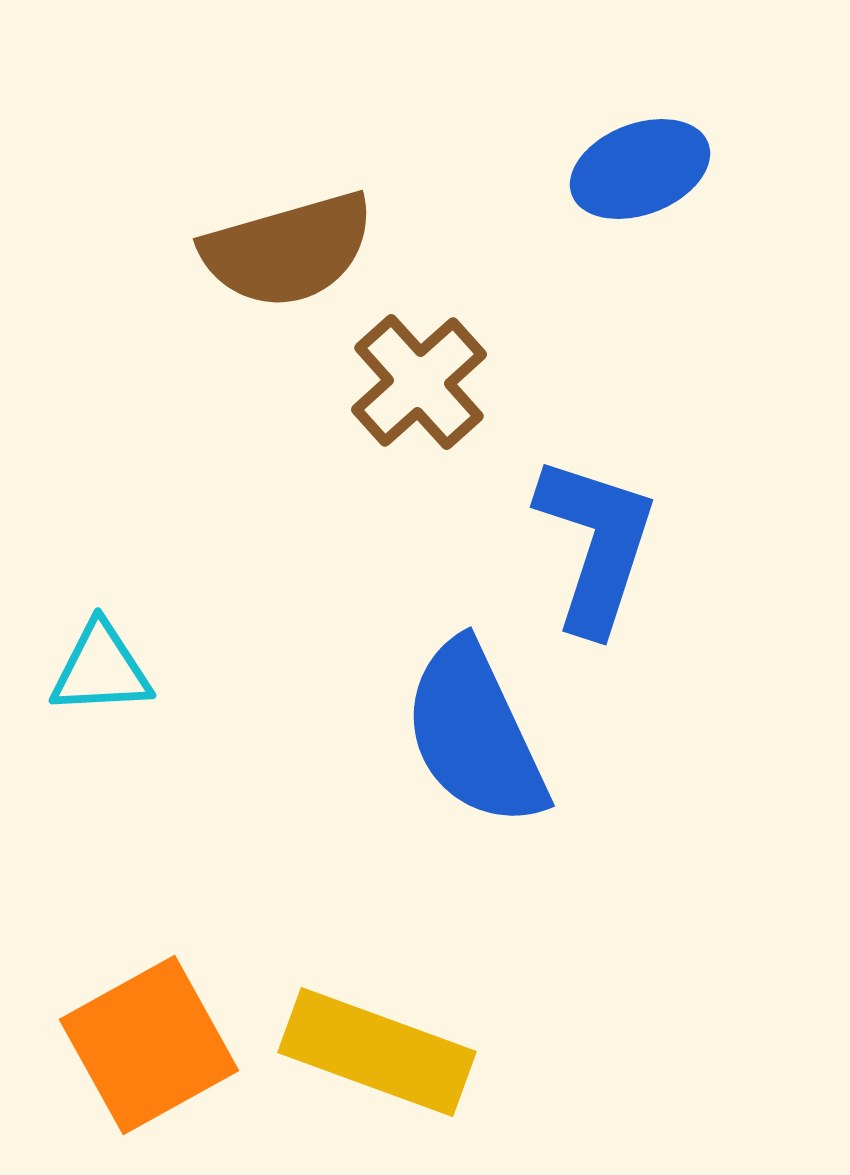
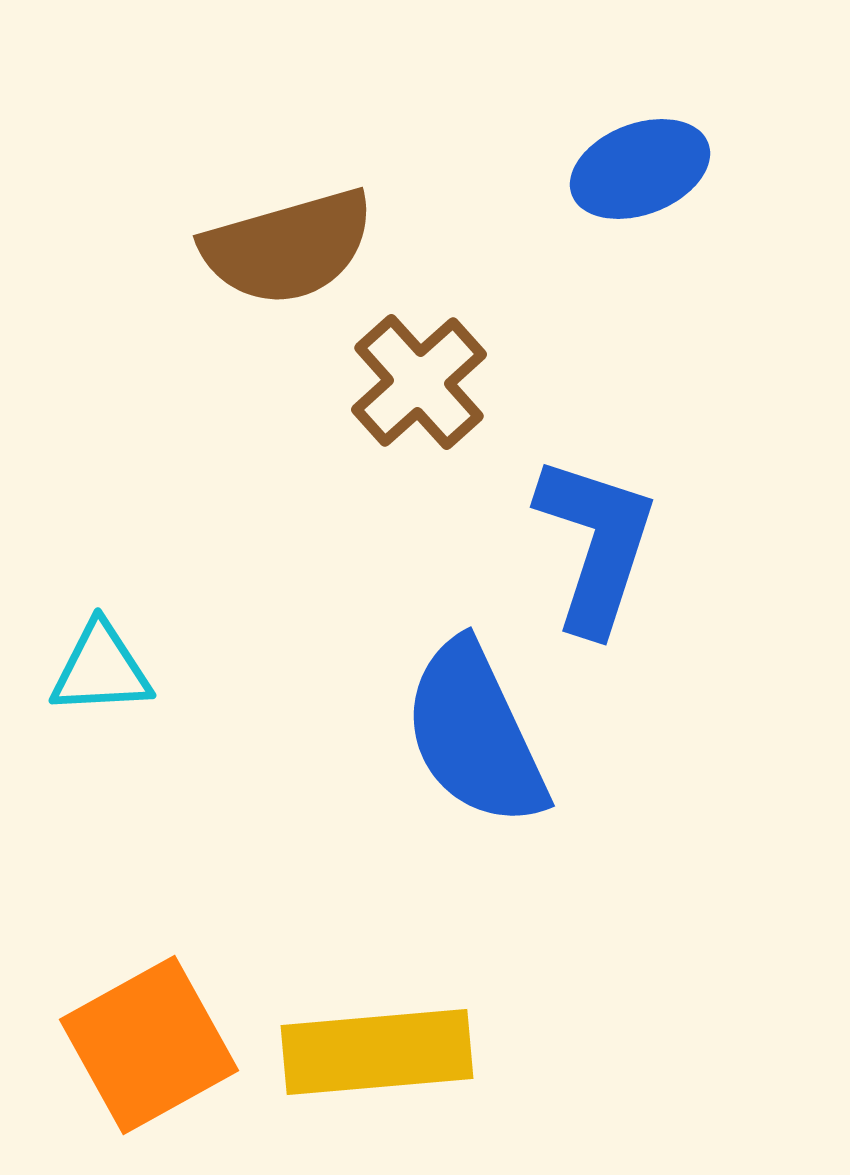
brown semicircle: moved 3 px up
yellow rectangle: rotated 25 degrees counterclockwise
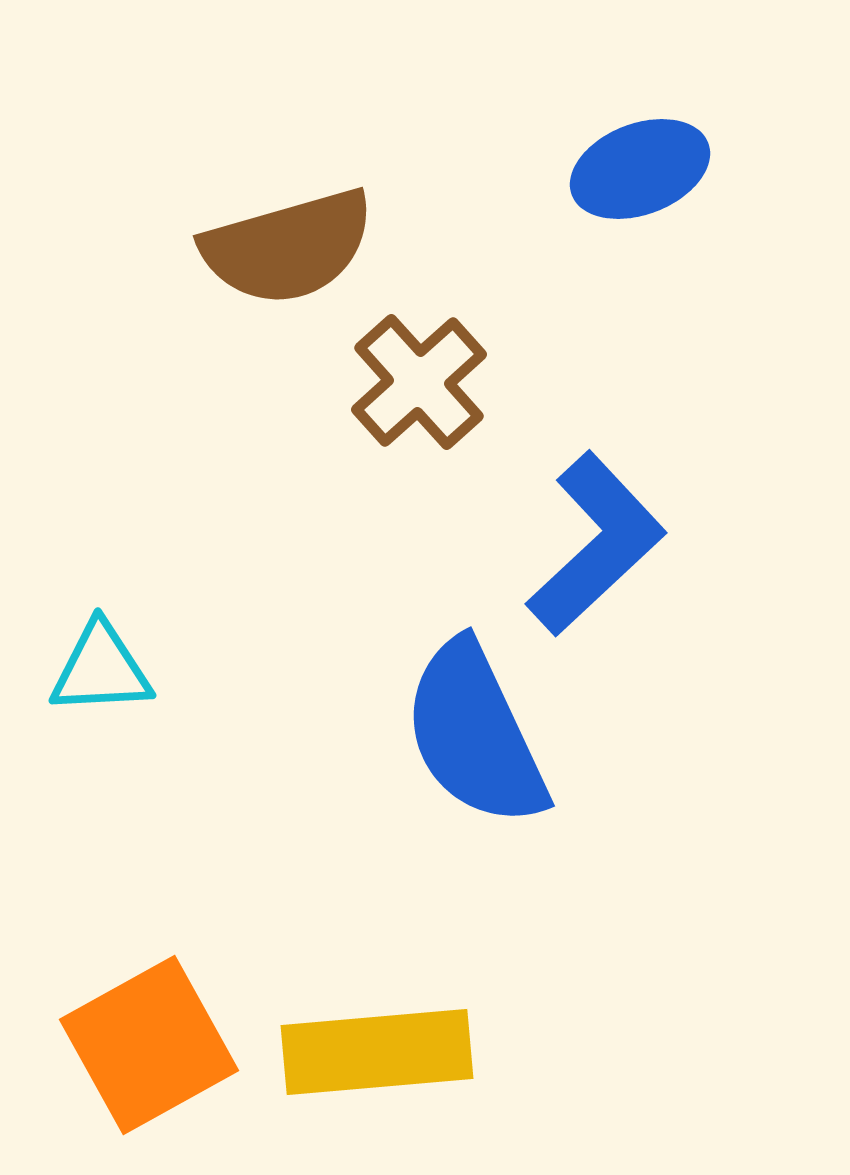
blue L-shape: rotated 29 degrees clockwise
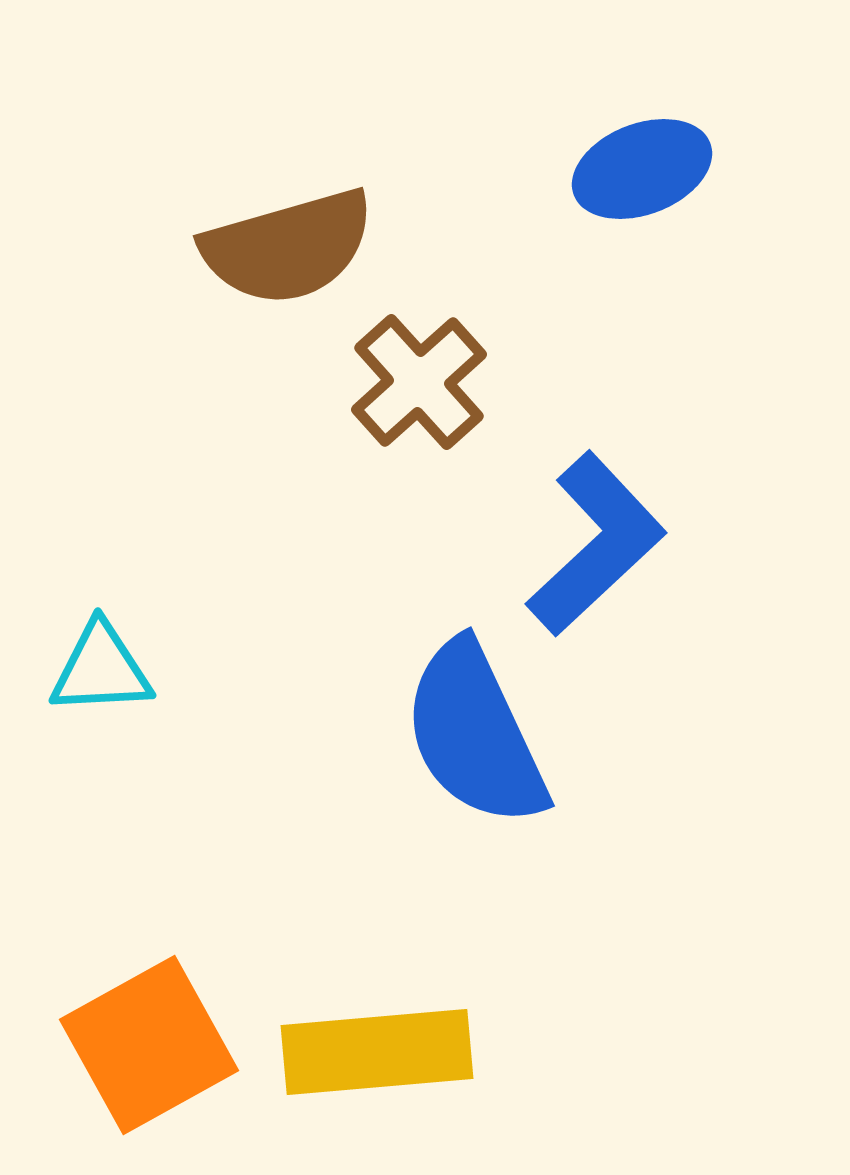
blue ellipse: moved 2 px right
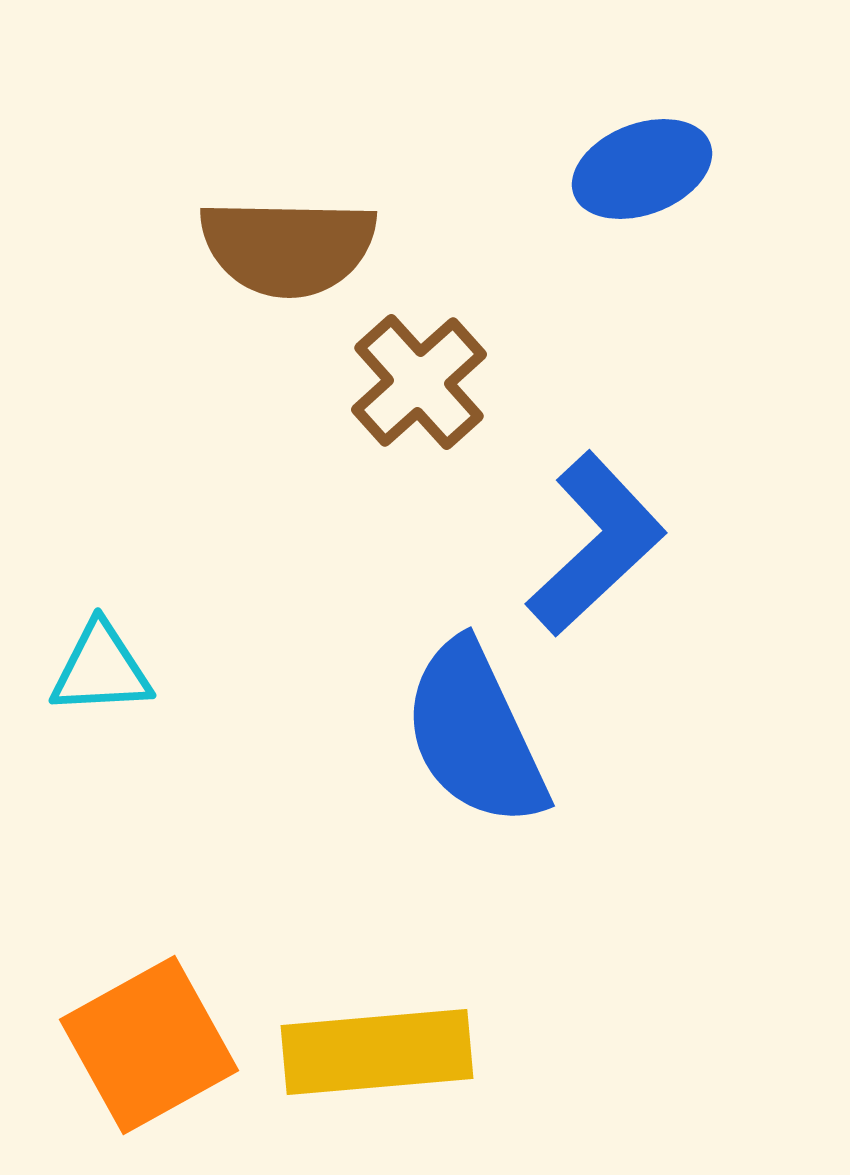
brown semicircle: rotated 17 degrees clockwise
